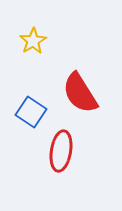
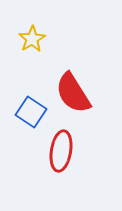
yellow star: moved 1 px left, 2 px up
red semicircle: moved 7 px left
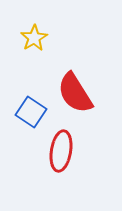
yellow star: moved 2 px right, 1 px up
red semicircle: moved 2 px right
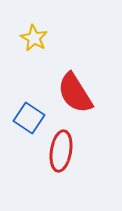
yellow star: rotated 12 degrees counterclockwise
blue square: moved 2 px left, 6 px down
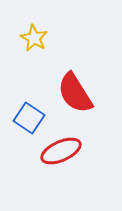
red ellipse: rotated 57 degrees clockwise
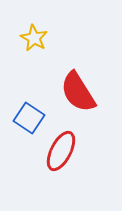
red semicircle: moved 3 px right, 1 px up
red ellipse: rotated 39 degrees counterclockwise
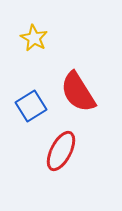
blue square: moved 2 px right, 12 px up; rotated 24 degrees clockwise
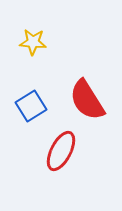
yellow star: moved 1 px left, 4 px down; rotated 24 degrees counterclockwise
red semicircle: moved 9 px right, 8 px down
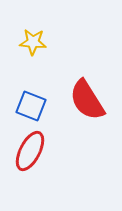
blue square: rotated 36 degrees counterclockwise
red ellipse: moved 31 px left
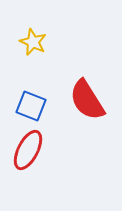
yellow star: rotated 20 degrees clockwise
red ellipse: moved 2 px left, 1 px up
